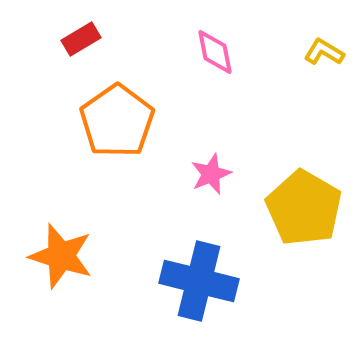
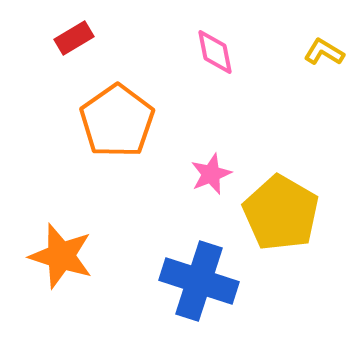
red rectangle: moved 7 px left, 1 px up
yellow pentagon: moved 23 px left, 5 px down
blue cross: rotated 4 degrees clockwise
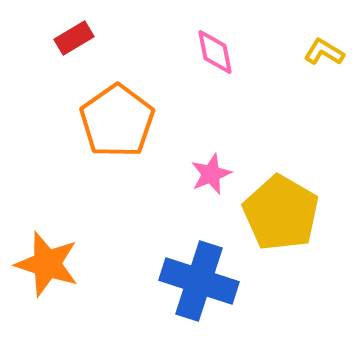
orange star: moved 14 px left, 8 px down
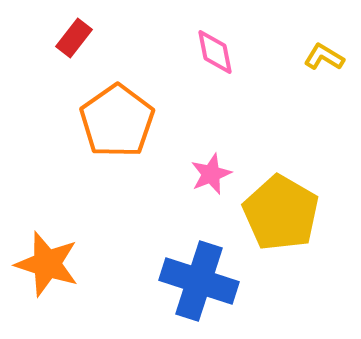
red rectangle: rotated 21 degrees counterclockwise
yellow L-shape: moved 5 px down
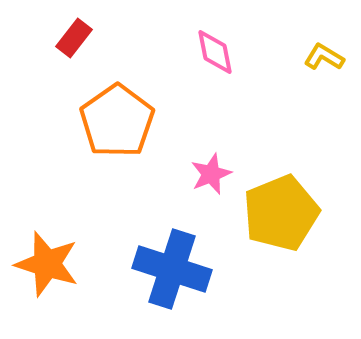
yellow pentagon: rotated 20 degrees clockwise
blue cross: moved 27 px left, 12 px up
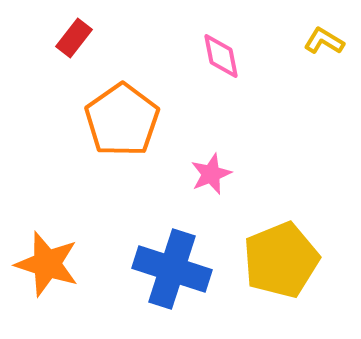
pink diamond: moved 6 px right, 4 px down
yellow L-shape: moved 16 px up
orange pentagon: moved 5 px right, 1 px up
yellow pentagon: moved 47 px down
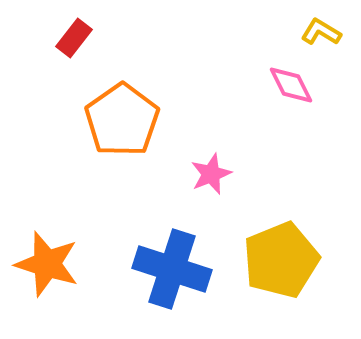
yellow L-shape: moved 3 px left, 9 px up
pink diamond: moved 70 px right, 29 px down; rotated 15 degrees counterclockwise
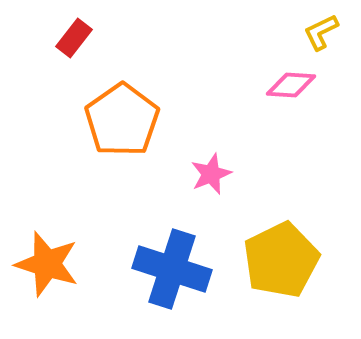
yellow L-shape: rotated 57 degrees counterclockwise
pink diamond: rotated 60 degrees counterclockwise
yellow pentagon: rotated 4 degrees counterclockwise
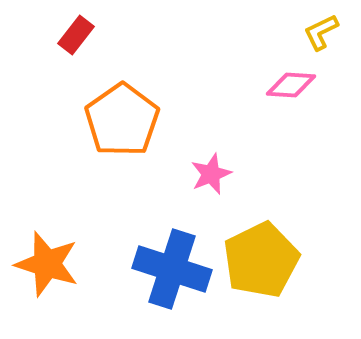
red rectangle: moved 2 px right, 3 px up
yellow pentagon: moved 20 px left
